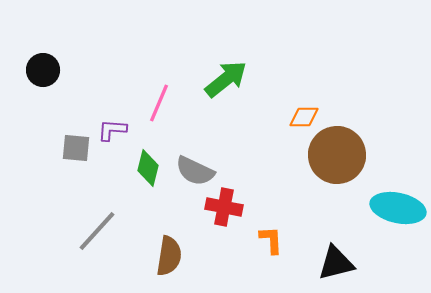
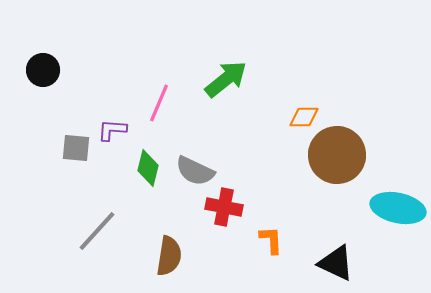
black triangle: rotated 39 degrees clockwise
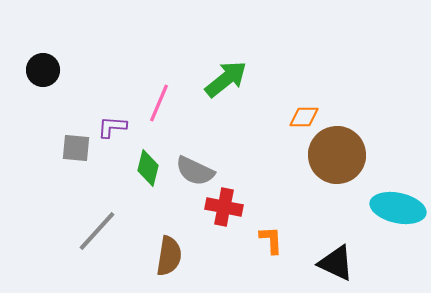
purple L-shape: moved 3 px up
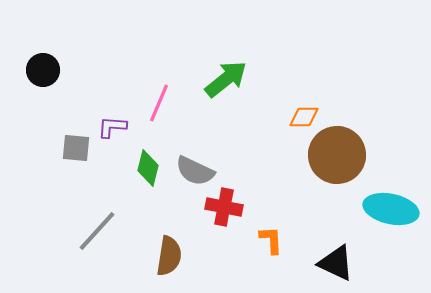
cyan ellipse: moved 7 px left, 1 px down
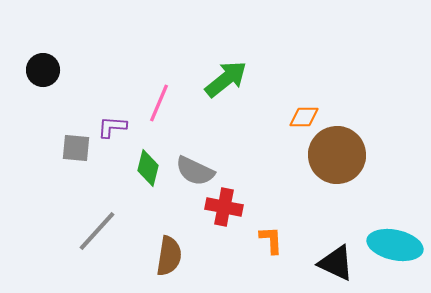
cyan ellipse: moved 4 px right, 36 px down
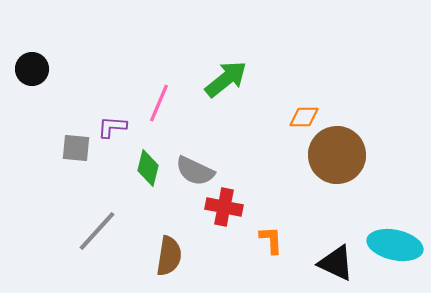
black circle: moved 11 px left, 1 px up
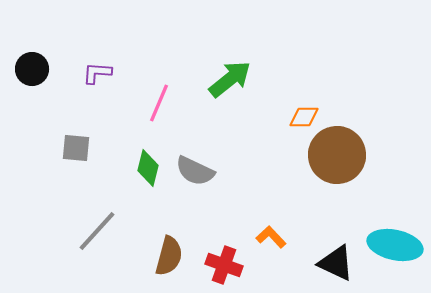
green arrow: moved 4 px right
purple L-shape: moved 15 px left, 54 px up
red cross: moved 58 px down; rotated 9 degrees clockwise
orange L-shape: moved 3 px up; rotated 40 degrees counterclockwise
brown semicircle: rotated 6 degrees clockwise
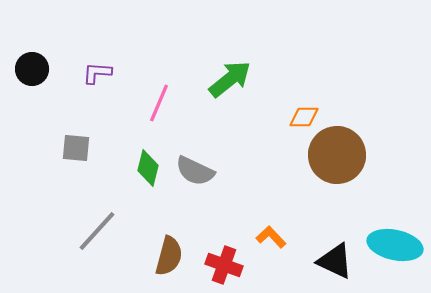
black triangle: moved 1 px left, 2 px up
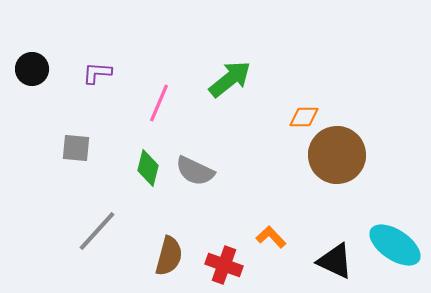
cyan ellipse: rotated 22 degrees clockwise
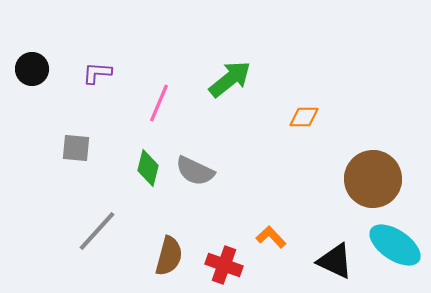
brown circle: moved 36 px right, 24 px down
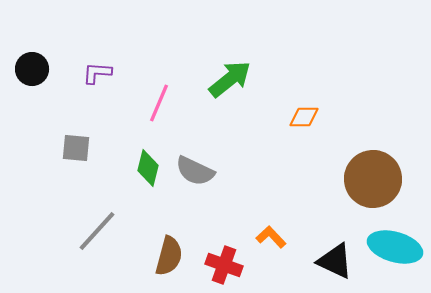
cyan ellipse: moved 2 px down; rotated 18 degrees counterclockwise
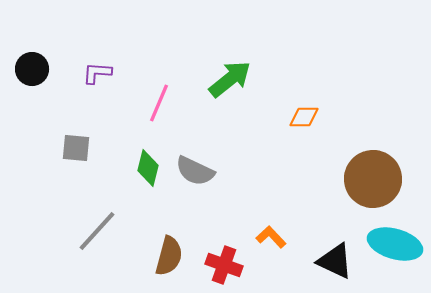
cyan ellipse: moved 3 px up
